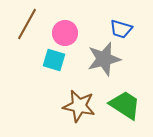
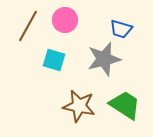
brown line: moved 1 px right, 2 px down
pink circle: moved 13 px up
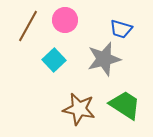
cyan square: rotated 30 degrees clockwise
brown star: moved 3 px down
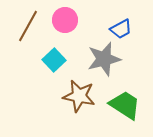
blue trapezoid: rotated 45 degrees counterclockwise
brown star: moved 13 px up
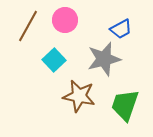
green trapezoid: rotated 104 degrees counterclockwise
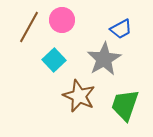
pink circle: moved 3 px left
brown line: moved 1 px right, 1 px down
gray star: rotated 16 degrees counterclockwise
brown star: rotated 12 degrees clockwise
